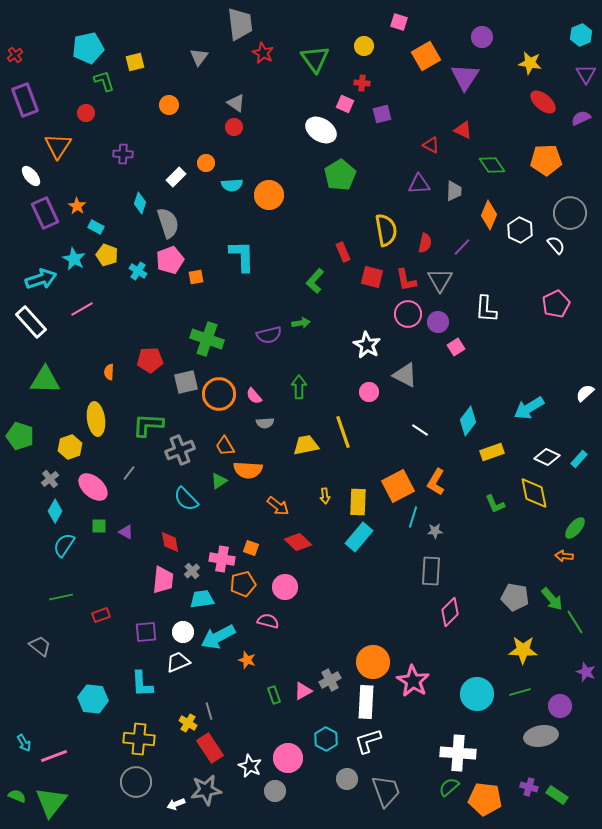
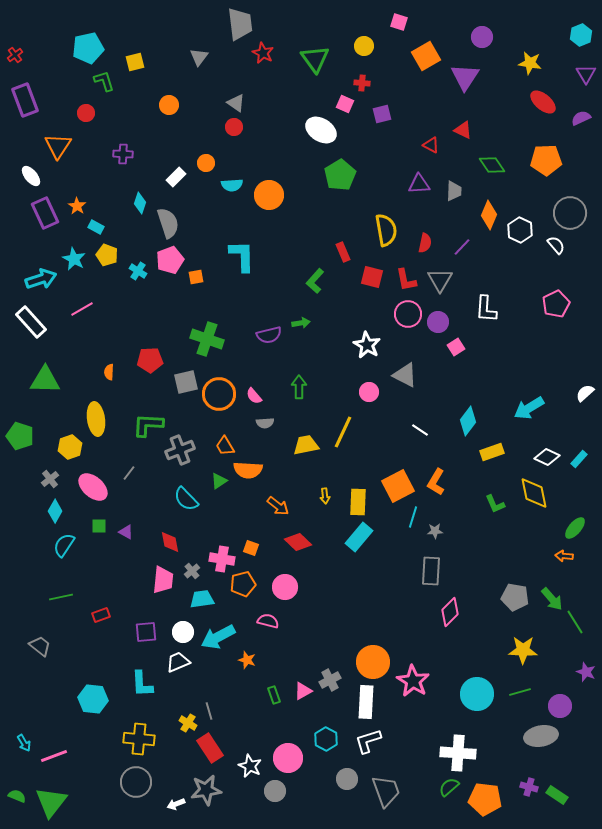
yellow line at (343, 432): rotated 44 degrees clockwise
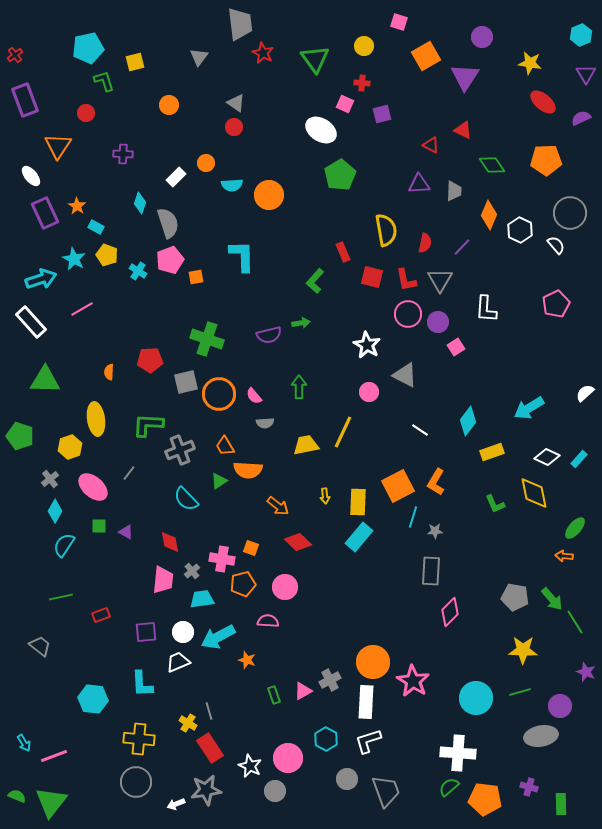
pink semicircle at (268, 621): rotated 10 degrees counterclockwise
cyan circle at (477, 694): moved 1 px left, 4 px down
green rectangle at (557, 795): moved 4 px right, 9 px down; rotated 55 degrees clockwise
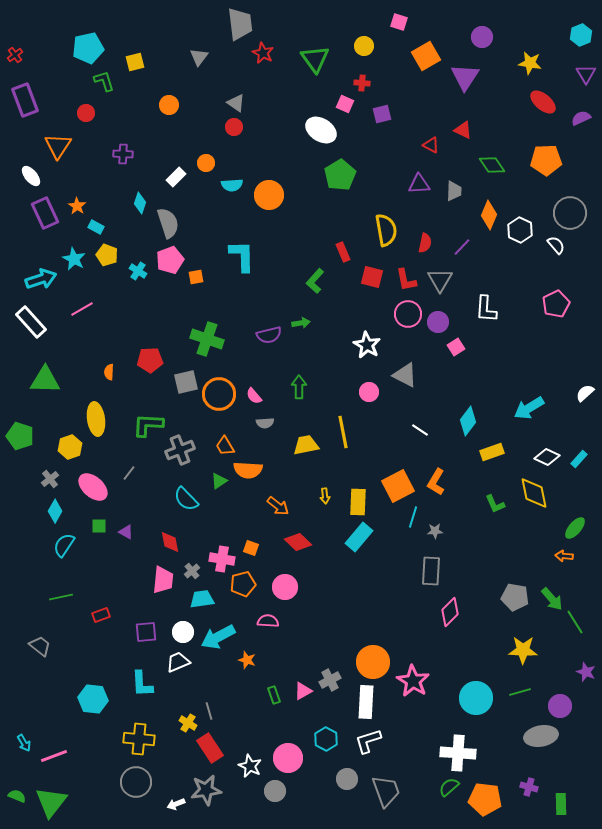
yellow line at (343, 432): rotated 36 degrees counterclockwise
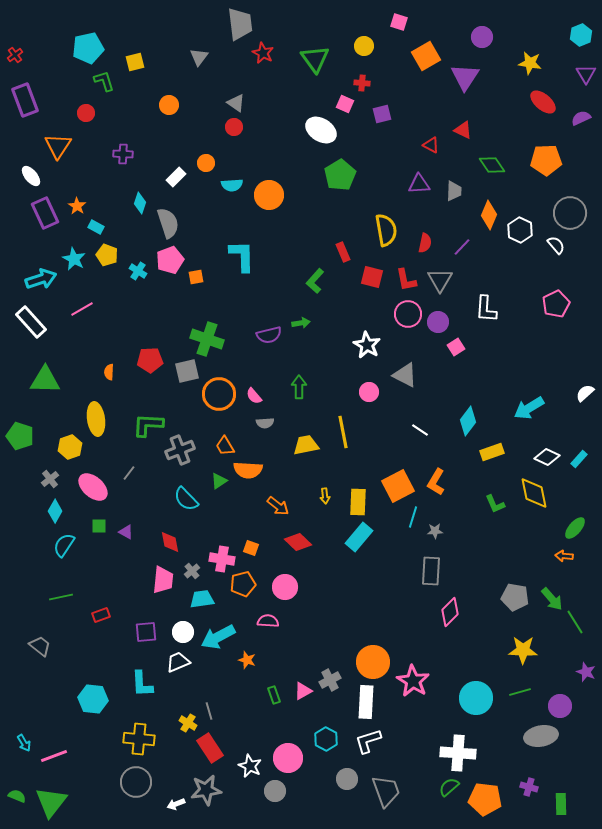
gray square at (186, 382): moved 1 px right, 11 px up
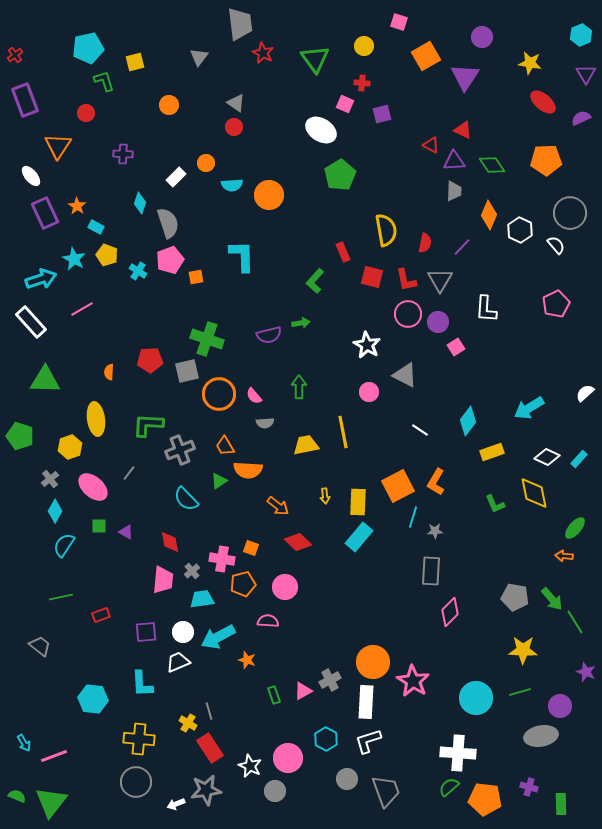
purple triangle at (419, 184): moved 35 px right, 23 px up
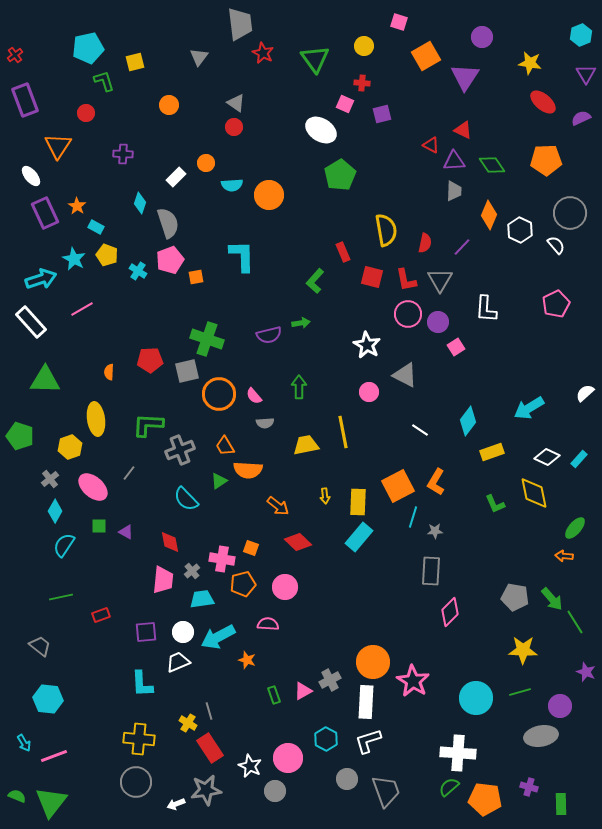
pink semicircle at (268, 621): moved 3 px down
cyan hexagon at (93, 699): moved 45 px left
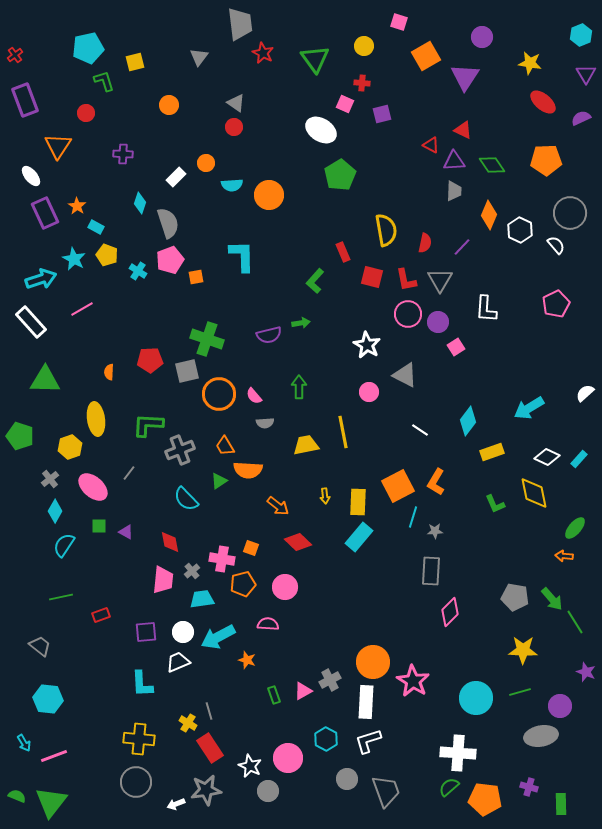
gray circle at (275, 791): moved 7 px left
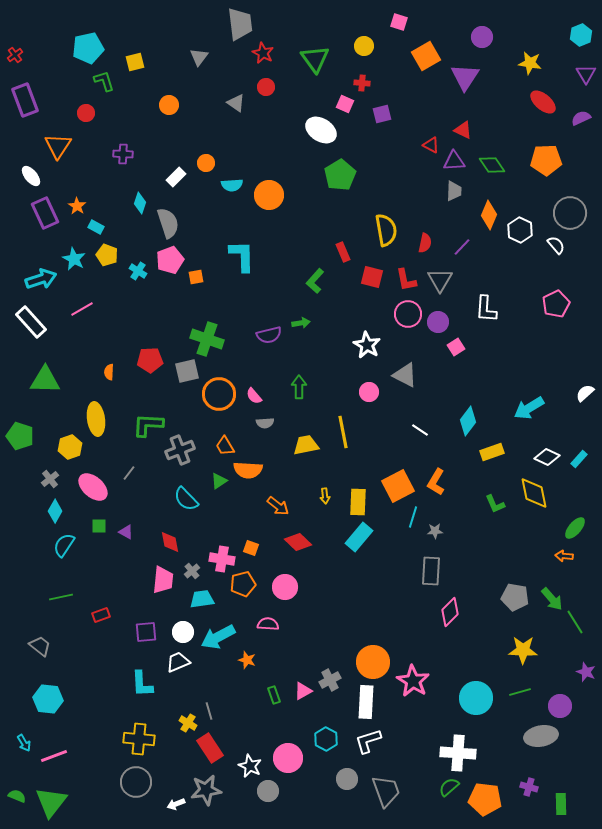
red circle at (234, 127): moved 32 px right, 40 px up
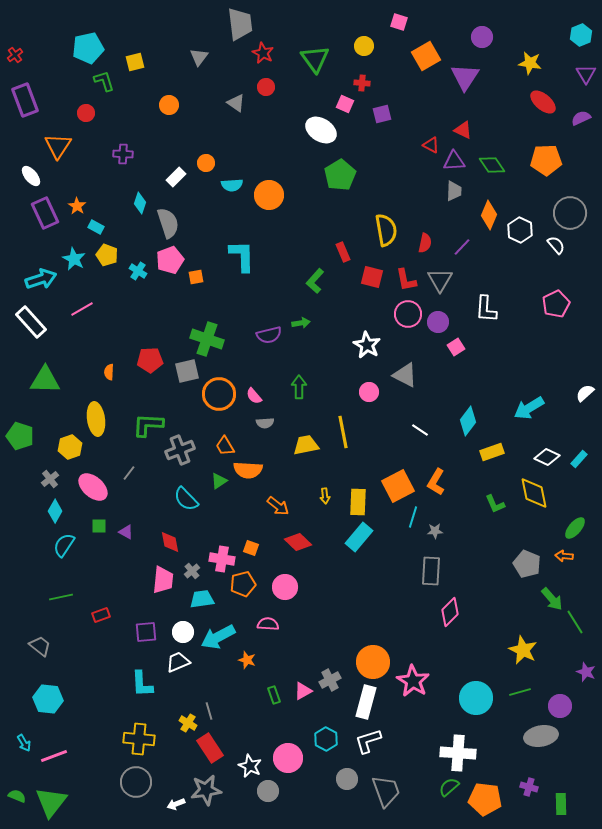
gray pentagon at (515, 597): moved 12 px right, 33 px up; rotated 12 degrees clockwise
yellow star at (523, 650): rotated 24 degrees clockwise
white rectangle at (366, 702): rotated 12 degrees clockwise
